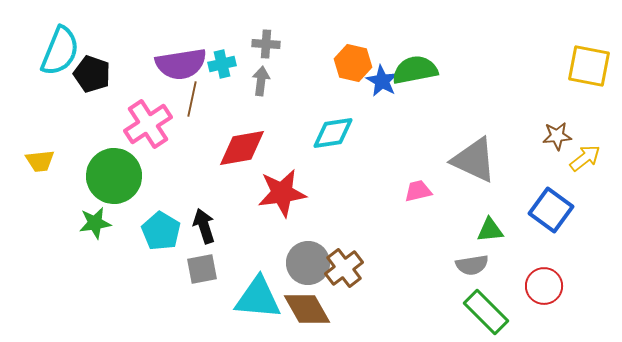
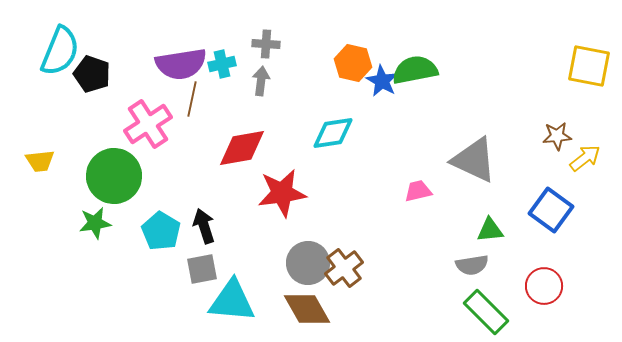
cyan triangle: moved 26 px left, 3 px down
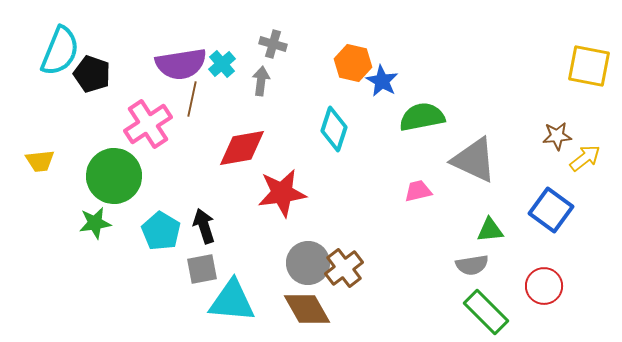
gray cross: moved 7 px right; rotated 12 degrees clockwise
cyan cross: rotated 28 degrees counterclockwise
green semicircle: moved 7 px right, 47 px down
cyan diamond: moved 1 px right, 4 px up; rotated 63 degrees counterclockwise
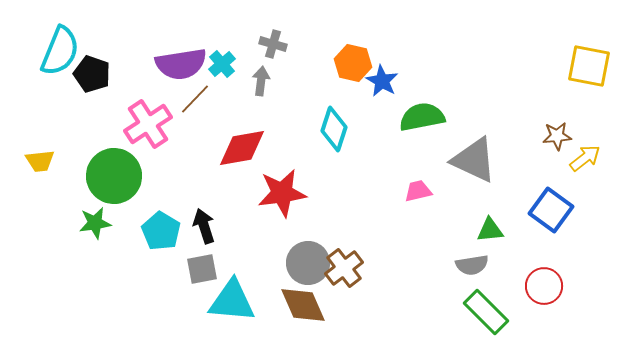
brown line: moved 3 px right; rotated 32 degrees clockwise
brown diamond: moved 4 px left, 4 px up; rotated 6 degrees clockwise
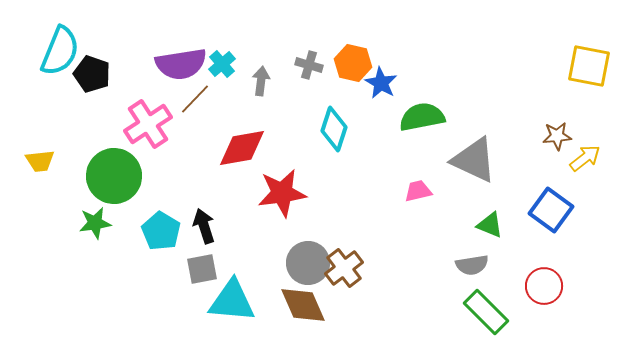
gray cross: moved 36 px right, 21 px down
blue star: moved 1 px left, 2 px down
green triangle: moved 5 px up; rotated 28 degrees clockwise
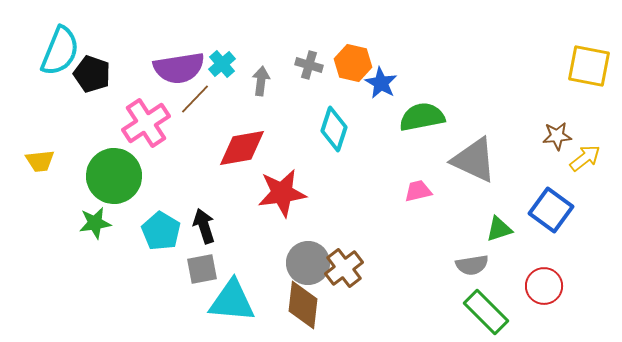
purple semicircle: moved 2 px left, 4 px down
pink cross: moved 2 px left, 1 px up
green triangle: moved 9 px right, 4 px down; rotated 40 degrees counterclockwise
brown diamond: rotated 30 degrees clockwise
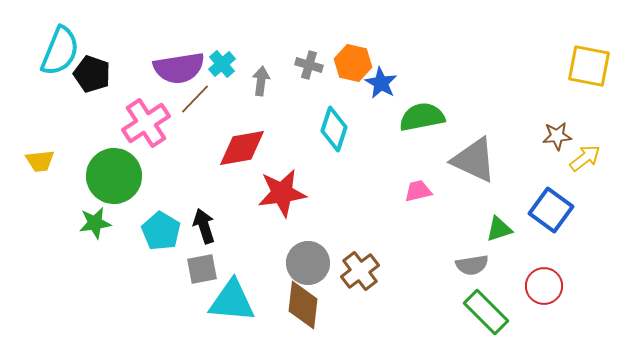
brown cross: moved 16 px right, 3 px down
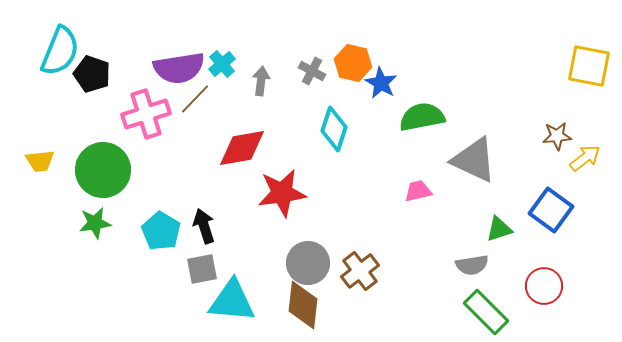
gray cross: moved 3 px right, 6 px down; rotated 12 degrees clockwise
pink cross: moved 9 px up; rotated 15 degrees clockwise
green circle: moved 11 px left, 6 px up
